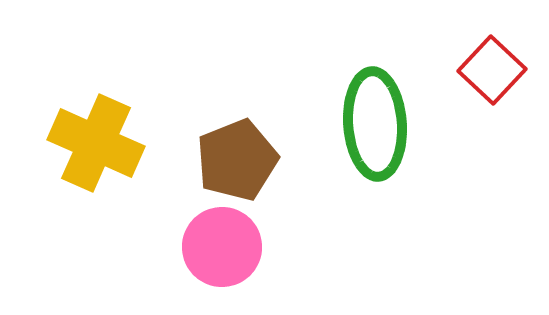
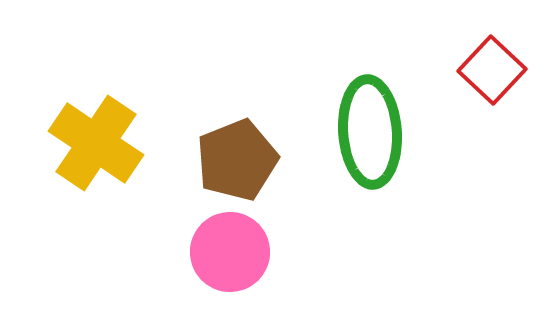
green ellipse: moved 5 px left, 8 px down
yellow cross: rotated 10 degrees clockwise
pink circle: moved 8 px right, 5 px down
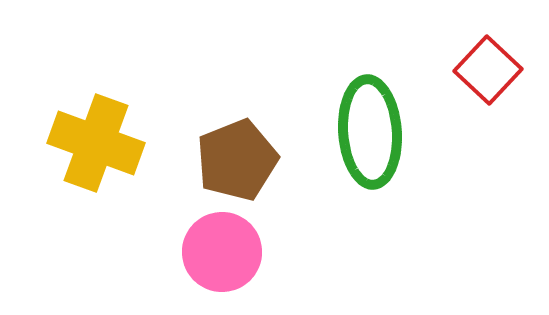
red square: moved 4 px left
yellow cross: rotated 14 degrees counterclockwise
pink circle: moved 8 px left
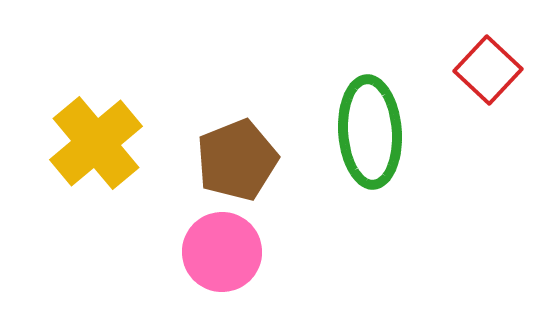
yellow cross: rotated 30 degrees clockwise
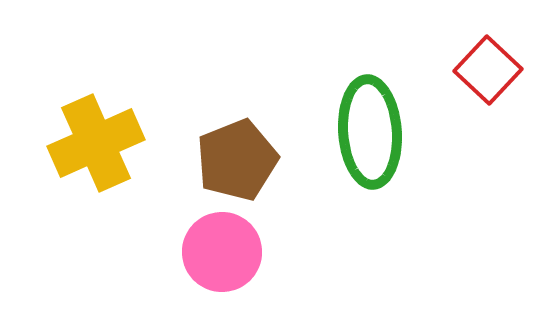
yellow cross: rotated 16 degrees clockwise
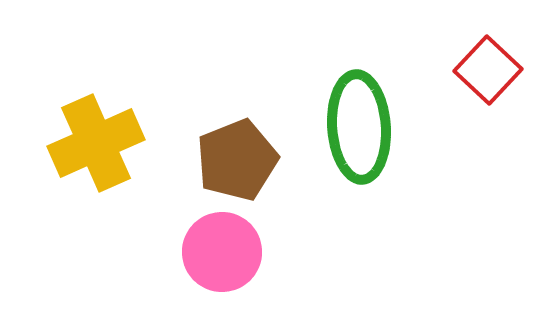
green ellipse: moved 11 px left, 5 px up
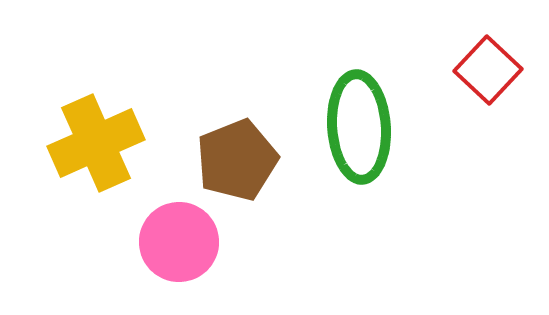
pink circle: moved 43 px left, 10 px up
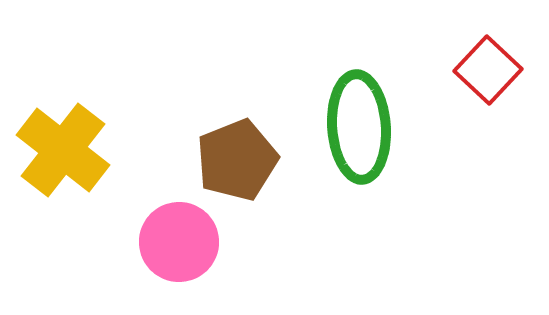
yellow cross: moved 33 px left, 7 px down; rotated 28 degrees counterclockwise
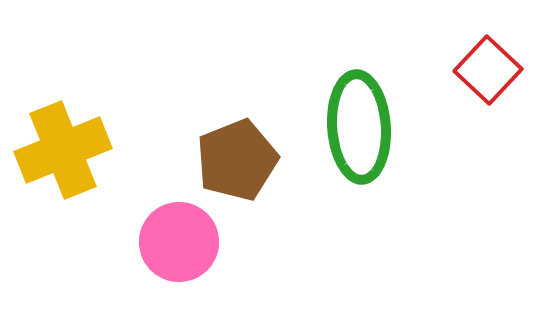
yellow cross: rotated 30 degrees clockwise
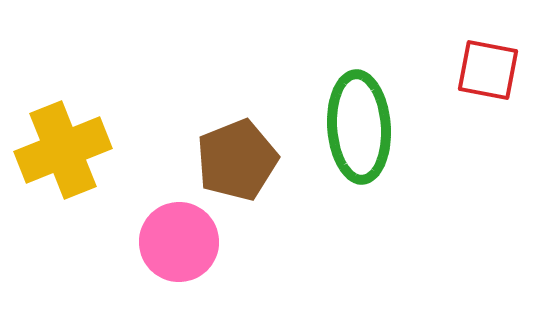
red square: rotated 32 degrees counterclockwise
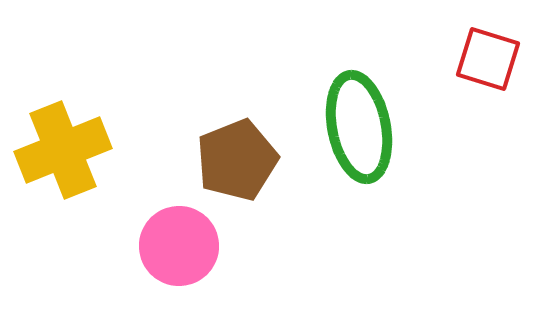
red square: moved 11 px up; rotated 6 degrees clockwise
green ellipse: rotated 7 degrees counterclockwise
pink circle: moved 4 px down
